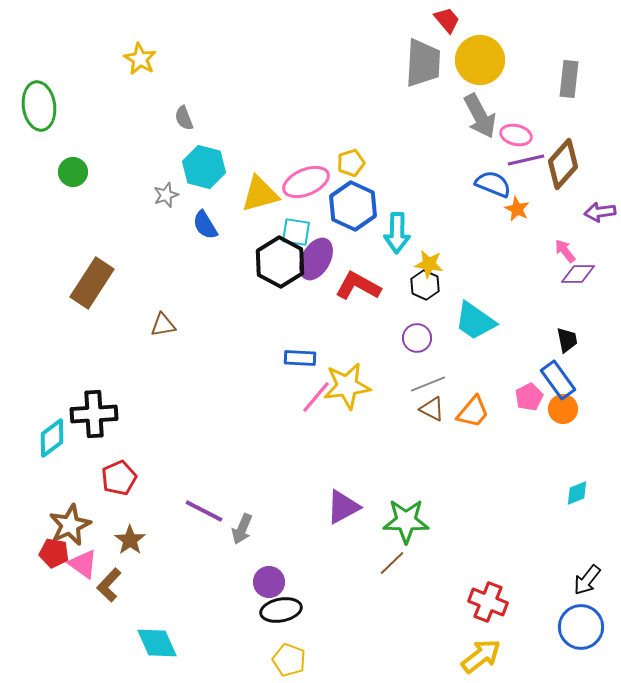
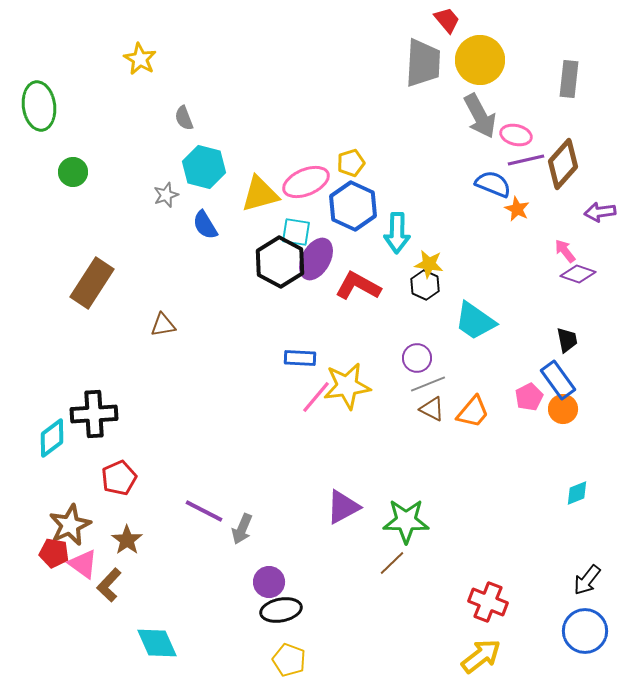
purple diamond at (578, 274): rotated 20 degrees clockwise
purple circle at (417, 338): moved 20 px down
brown star at (130, 540): moved 3 px left
blue circle at (581, 627): moved 4 px right, 4 px down
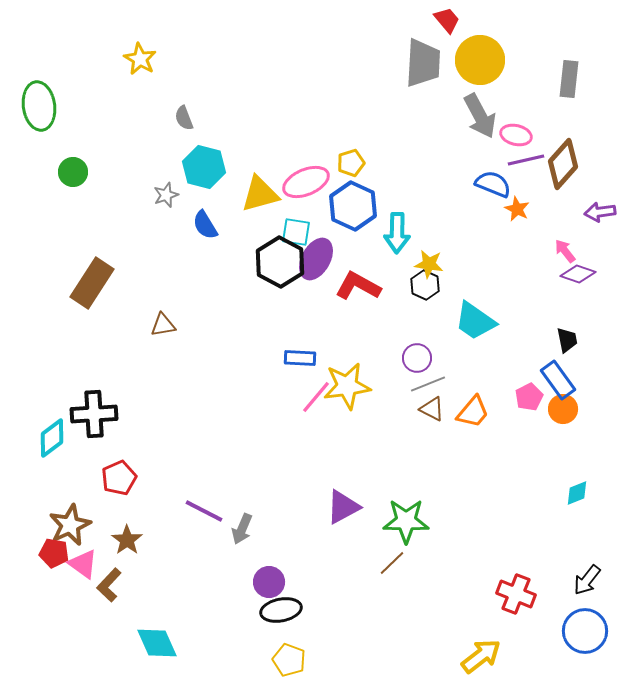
red cross at (488, 602): moved 28 px right, 8 px up
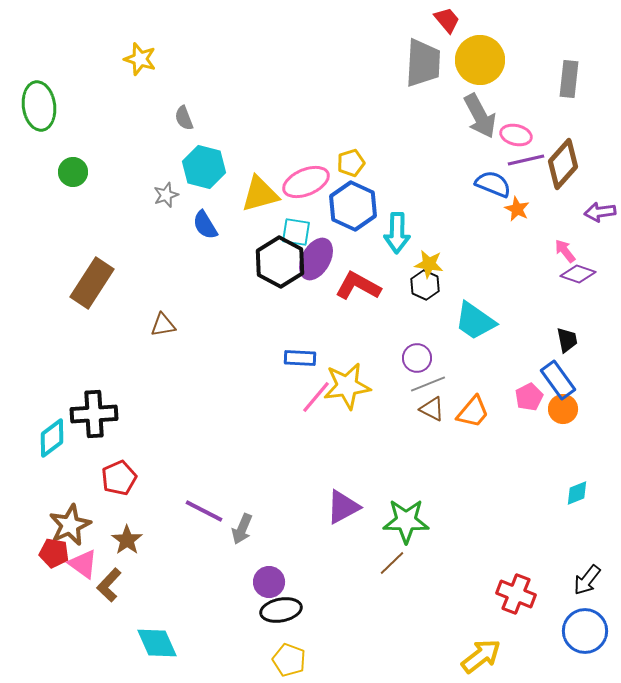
yellow star at (140, 59): rotated 12 degrees counterclockwise
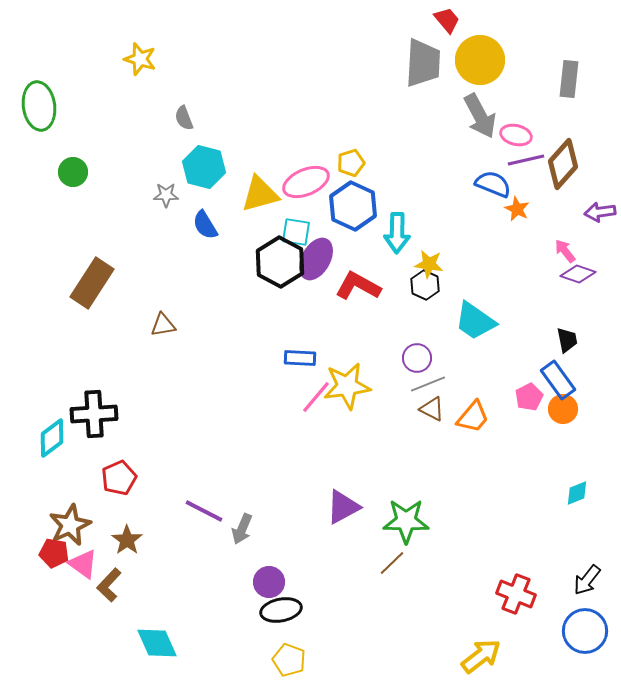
gray star at (166, 195): rotated 20 degrees clockwise
orange trapezoid at (473, 412): moved 5 px down
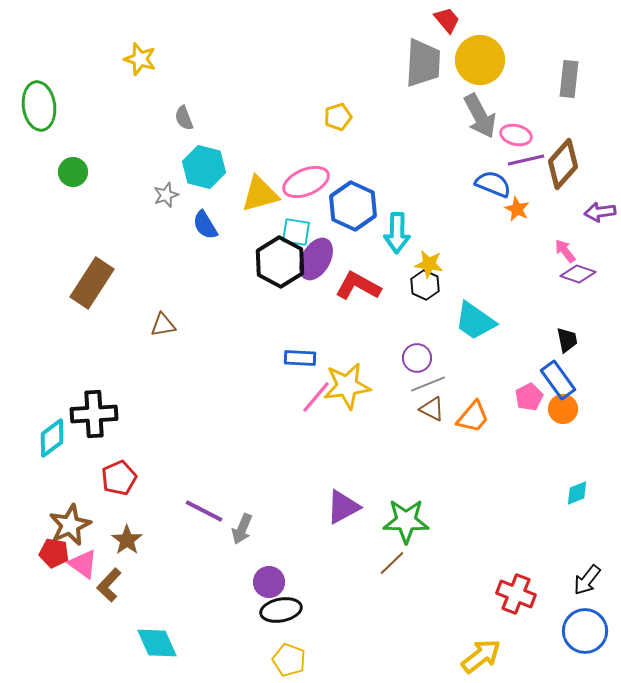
yellow pentagon at (351, 163): moved 13 px left, 46 px up
gray star at (166, 195): rotated 20 degrees counterclockwise
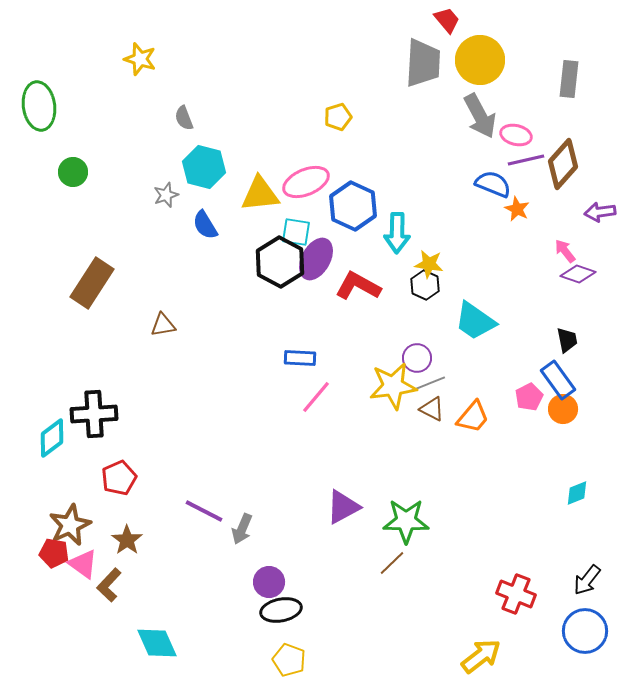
yellow triangle at (260, 194): rotated 9 degrees clockwise
yellow star at (347, 386): moved 46 px right
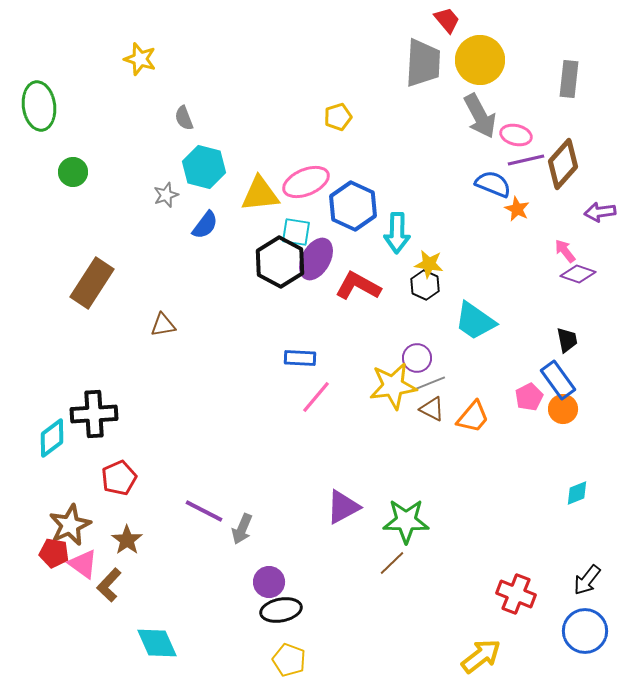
blue semicircle at (205, 225): rotated 112 degrees counterclockwise
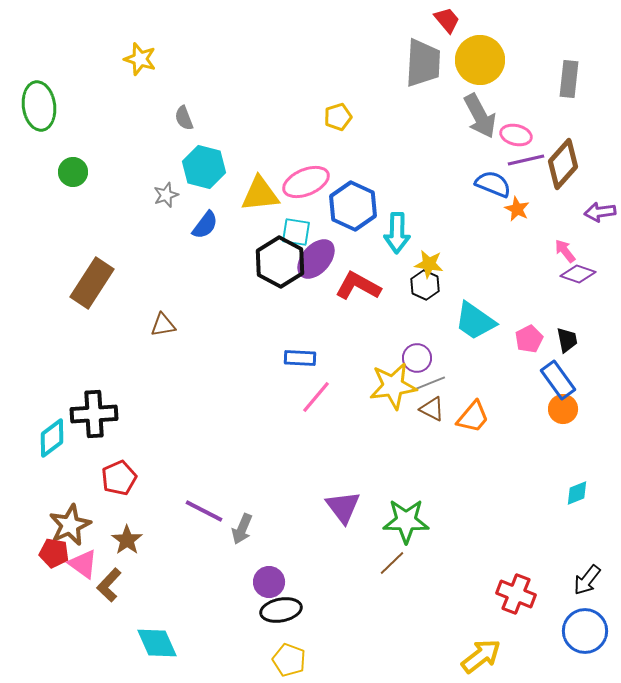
purple ellipse at (316, 259): rotated 12 degrees clockwise
pink pentagon at (529, 397): moved 58 px up
purple triangle at (343, 507): rotated 39 degrees counterclockwise
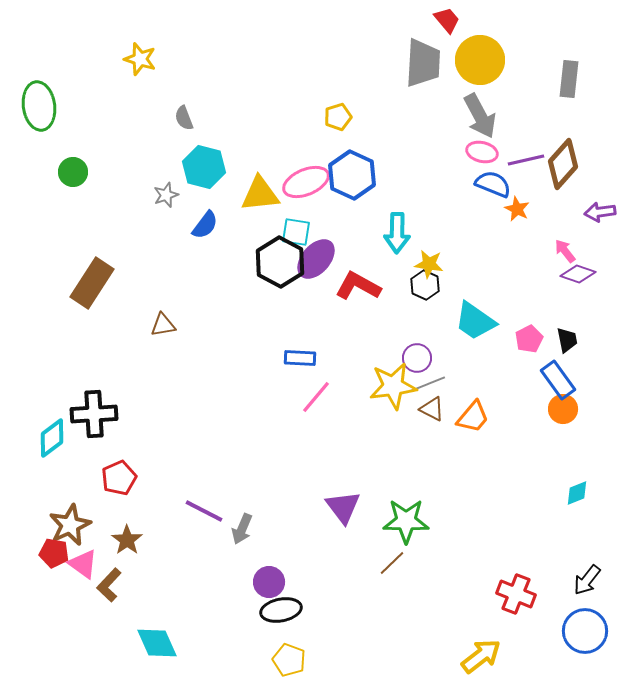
pink ellipse at (516, 135): moved 34 px left, 17 px down
blue hexagon at (353, 206): moved 1 px left, 31 px up
